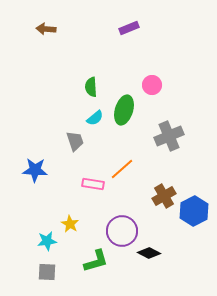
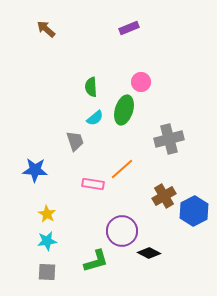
brown arrow: rotated 36 degrees clockwise
pink circle: moved 11 px left, 3 px up
gray cross: moved 3 px down; rotated 8 degrees clockwise
yellow star: moved 23 px left, 10 px up
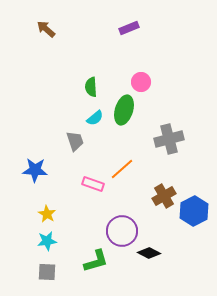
pink rectangle: rotated 10 degrees clockwise
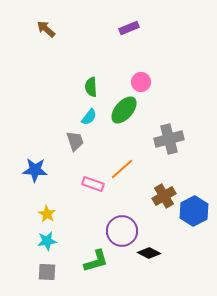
green ellipse: rotated 24 degrees clockwise
cyan semicircle: moved 6 px left, 1 px up; rotated 12 degrees counterclockwise
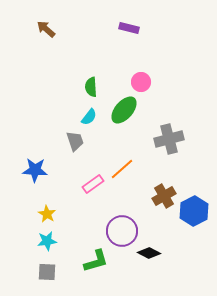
purple rectangle: rotated 36 degrees clockwise
pink rectangle: rotated 55 degrees counterclockwise
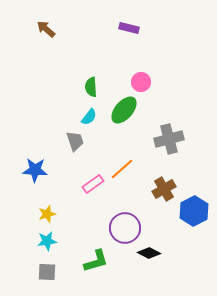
brown cross: moved 7 px up
yellow star: rotated 24 degrees clockwise
purple circle: moved 3 px right, 3 px up
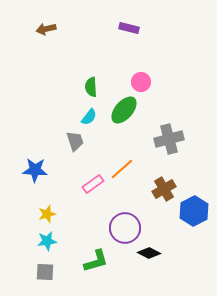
brown arrow: rotated 54 degrees counterclockwise
gray square: moved 2 px left
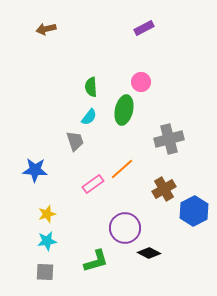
purple rectangle: moved 15 px right; rotated 42 degrees counterclockwise
green ellipse: rotated 28 degrees counterclockwise
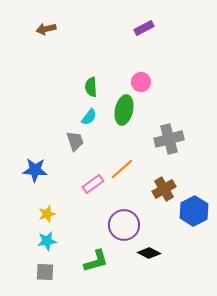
purple circle: moved 1 px left, 3 px up
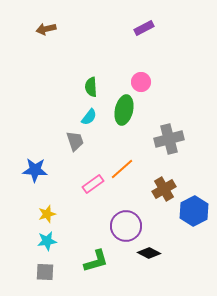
purple circle: moved 2 px right, 1 px down
